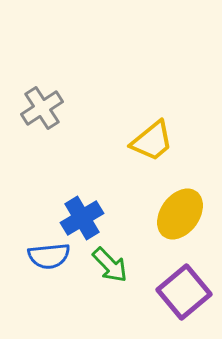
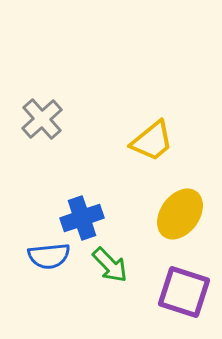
gray cross: moved 11 px down; rotated 9 degrees counterclockwise
blue cross: rotated 12 degrees clockwise
purple square: rotated 32 degrees counterclockwise
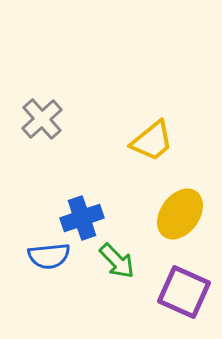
green arrow: moved 7 px right, 4 px up
purple square: rotated 6 degrees clockwise
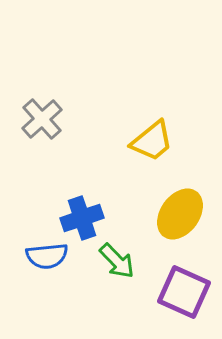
blue semicircle: moved 2 px left
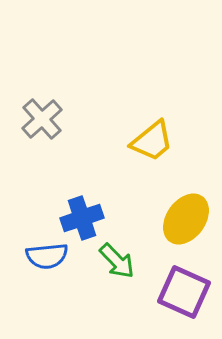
yellow ellipse: moved 6 px right, 5 px down
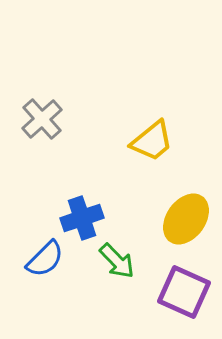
blue semicircle: moved 2 px left, 3 px down; rotated 39 degrees counterclockwise
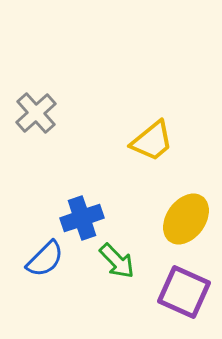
gray cross: moved 6 px left, 6 px up
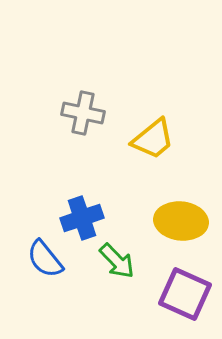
gray cross: moved 47 px right; rotated 36 degrees counterclockwise
yellow trapezoid: moved 1 px right, 2 px up
yellow ellipse: moved 5 px left, 2 px down; rotated 60 degrees clockwise
blue semicircle: rotated 96 degrees clockwise
purple square: moved 1 px right, 2 px down
